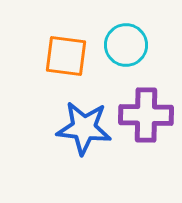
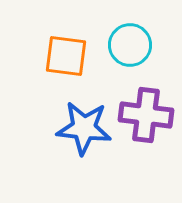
cyan circle: moved 4 px right
purple cross: rotated 6 degrees clockwise
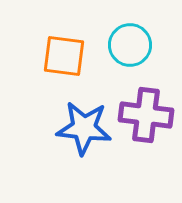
orange square: moved 2 px left
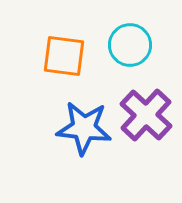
purple cross: rotated 36 degrees clockwise
